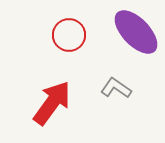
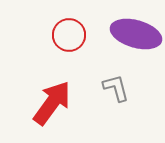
purple ellipse: moved 2 px down; rotated 30 degrees counterclockwise
gray L-shape: rotated 40 degrees clockwise
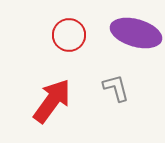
purple ellipse: moved 1 px up
red arrow: moved 2 px up
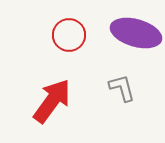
gray L-shape: moved 6 px right
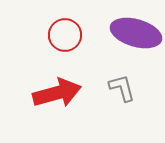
red circle: moved 4 px left
red arrow: moved 5 px right, 8 px up; rotated 39 degrees clockwise
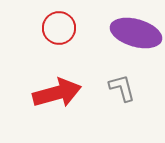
red circle: moved 6 px left, 7 px up
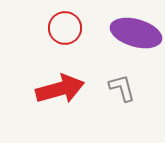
red circle: moved 6 px right
red arrow: moved 3 px right, 4 px up
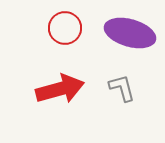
purple ellipse: moved 6 px left
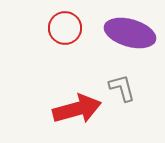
red arrow: moved 17 px right, 20 px down
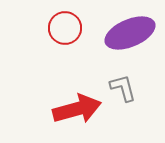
purple ellipse: rotated 39 degrees counterclockwise
gray L-shape: moved 1 px right
